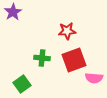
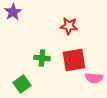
red star: moved 2 px right, 5 px up; rotated 12 degrees clockwise
red square: rotated 10 degrees clockwise
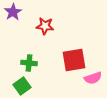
red star: moved 24 px left
green cross: moved 13 px left, 5 px down
pink semicircle: moved 1 px left; rotated 24 degrees counterclockwise
green square: moved 2 px down
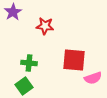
red square: rotated 15 degrees clockwise
green square: moved 2 px right
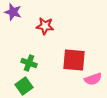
purple star: rotated 24 degrees counterclockwise
green cross: rotated 14 degrees clockwise
pink semicircle: moved 1 px down
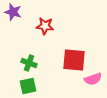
green square: moved 4 px right; rotated 24 degrees clockwise
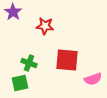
purple star: rotated 18 degrees clockwise
red square: moved 7 px left
green square: moved 8 px left, 3 px up
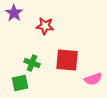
purple star: moved 1 px right, 1 px down
green cross: moved 3 px right
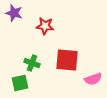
purple star: rotated 18 degrees counterclockwise
